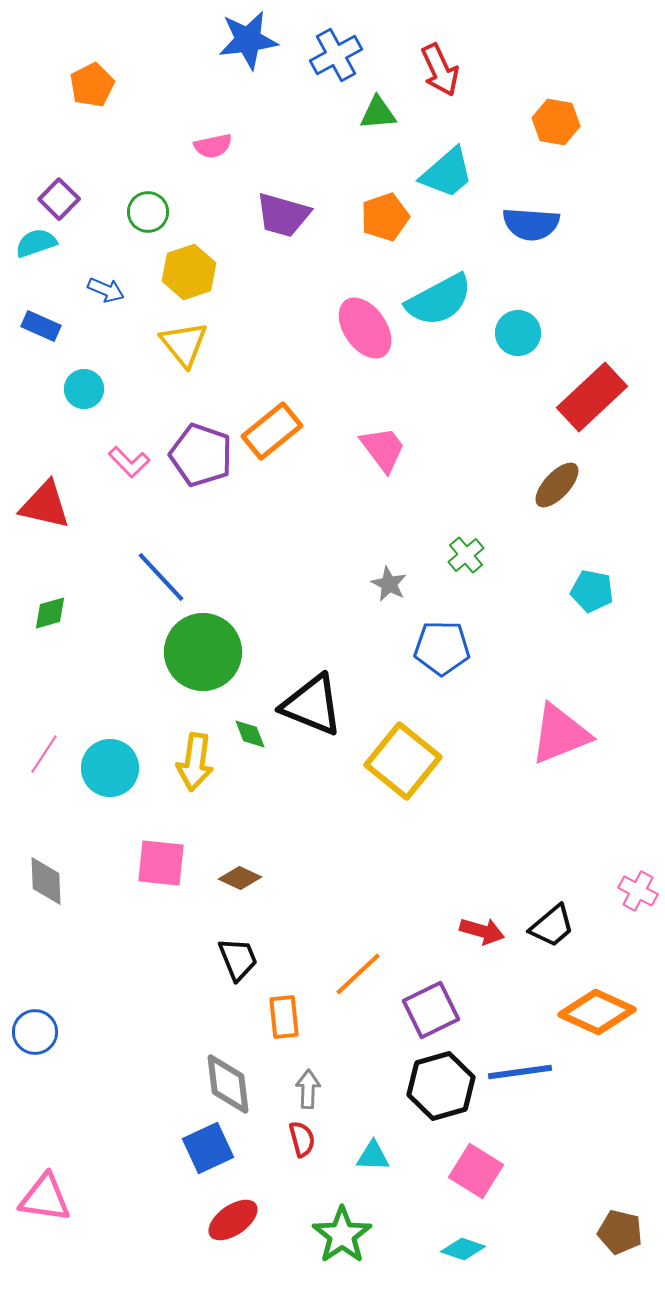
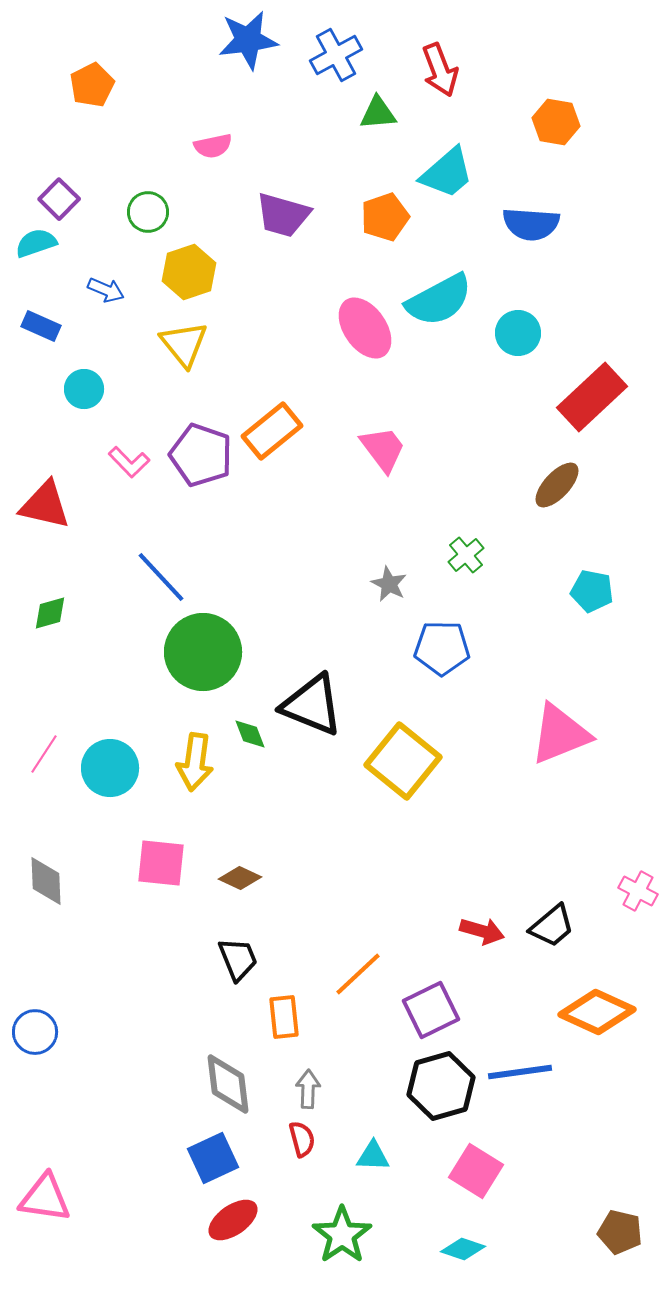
red arrow at (440, 70): rotated 4 degrees clockwise
blue square at (208, 1148): moved 5 px right, 10 px down
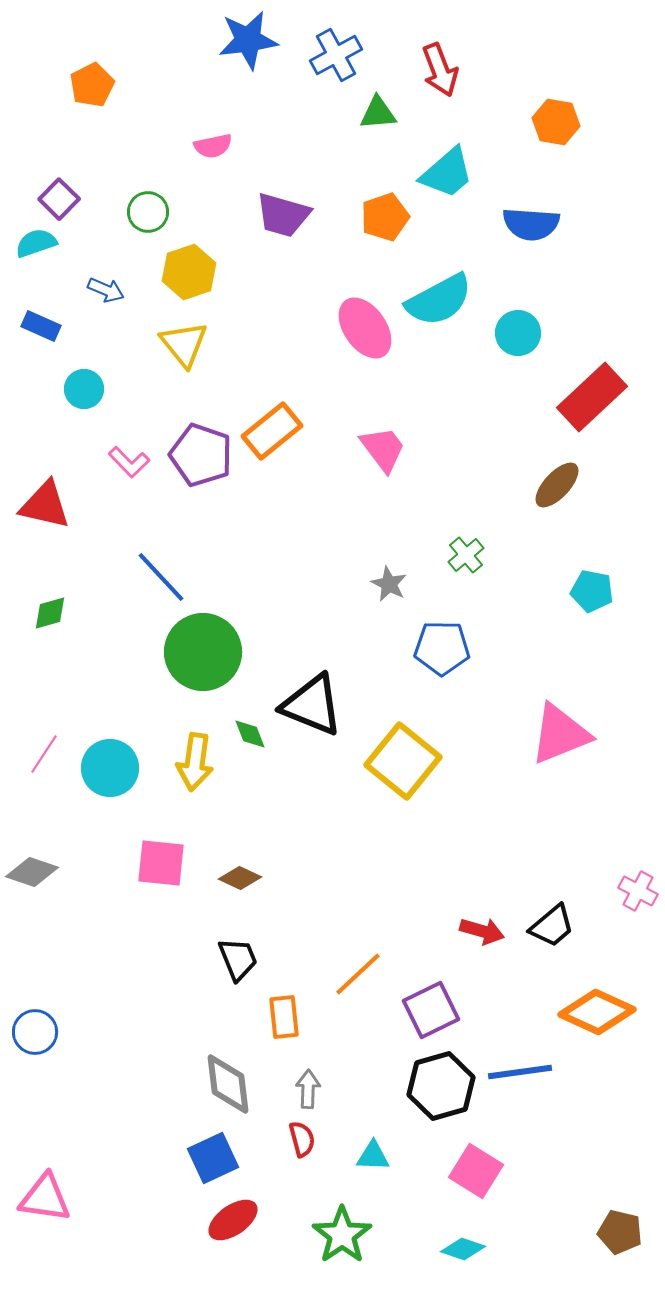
gray diamond at (46, 881): moved 14 px left, 9 px up; rotated 69 degrees counterclockwise
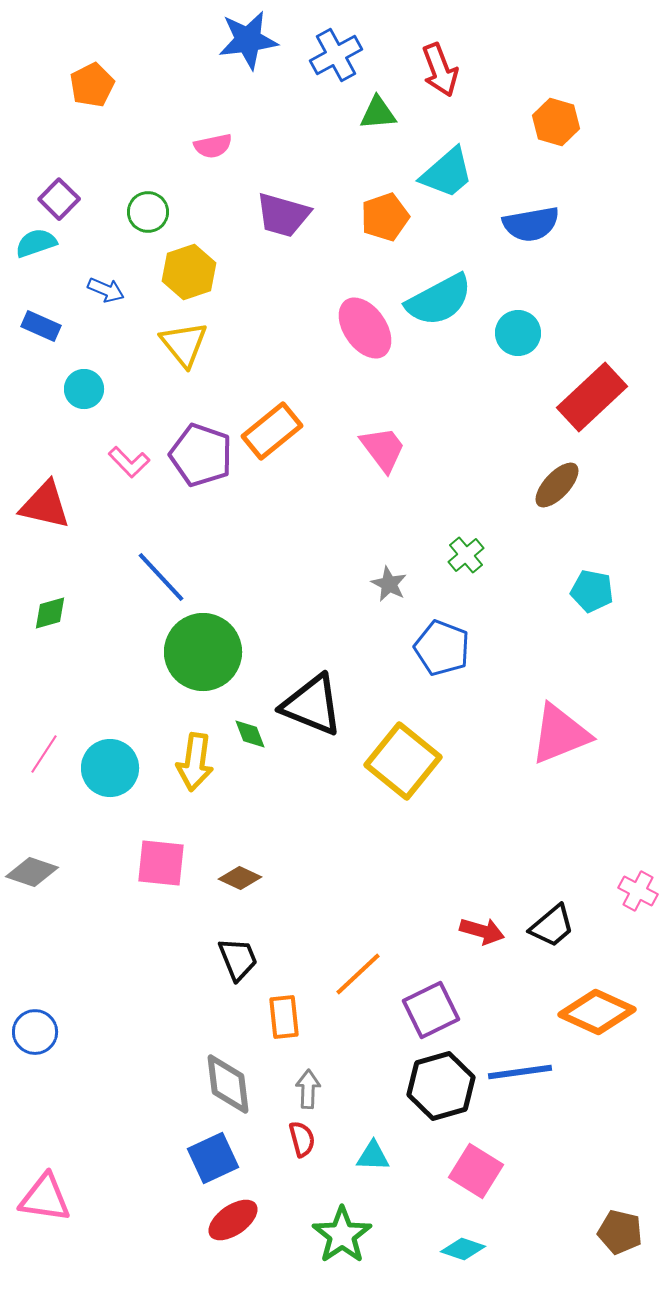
orange hexagon at (556, 122): rotated 6 degrees clockwise
blue semicircle at (531, 224): rotated 14 degrees counterclockwise
blue pentagon at (442, 648): rotated 20 degrees clockwise
